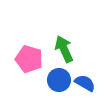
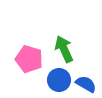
blue semicircle: moved 1 px right, 1 px down
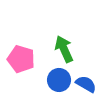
pink pentagon: moved 8 px left
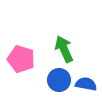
blue semicircle: rotated 20 degrees counterclockwise
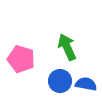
green arrow: moved 3 px right, 2 px up
blue circle: moved 1 px right, 1 px down
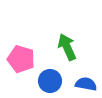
blue circle: moved 10 px left
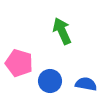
green arrow: moved 5 px left, 16 px up
pink pentagon: moved 2 px left, 4 px down
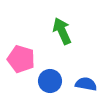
pink pentagon: moved 2 px right, 4 px up
